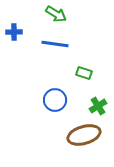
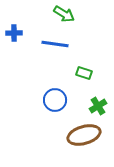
green arrow: moved 8 px right
blue cross: moved 1 px down
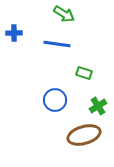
blue line: moved 2 px right
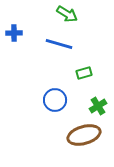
green arrow: moved 3 px right
blue line: moved 2 px right; rotated 8 degrees clockwise
green rectangle: rotated 35 degrees counterclockwise
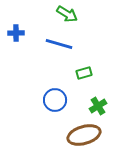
blue cross: moved 2 px right
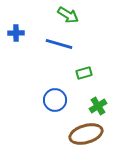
green arrow: moved 1 px right, 1 px down
brown ellipse: moved 2 px right, 1 px up
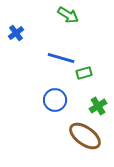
blue cross: rotated 35 degrees counterclockwise
blue line: moved 2 px right, 14 px down
brown ellipse: moved 1 px left, 2 px down; rotated 52 degrees clockwise
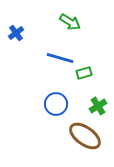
green arrow: moved 2 px right, 7 px down
blue line: moved 1 px left
blue circle: moved 1 px right, 4 px down
